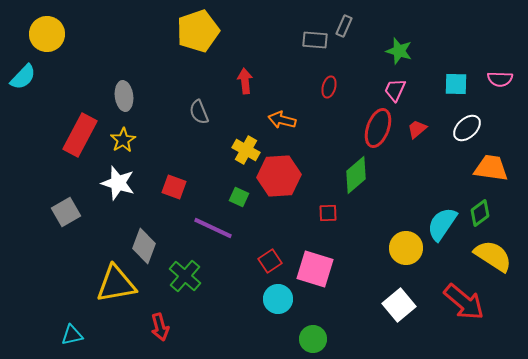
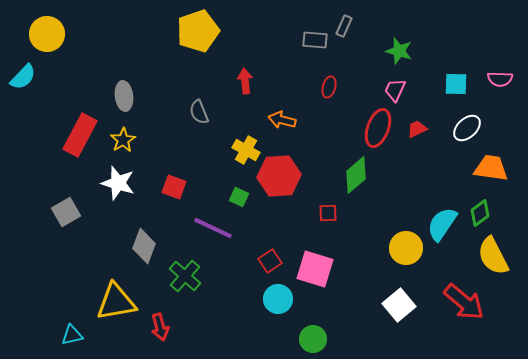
red trapezoid at (417, 129): rotated 15 degrees clockwise
yellow semicircle at (493, 256): rotated 150 degrees counterclockwise
yellow triangle at (116, 284): moved 18 px down
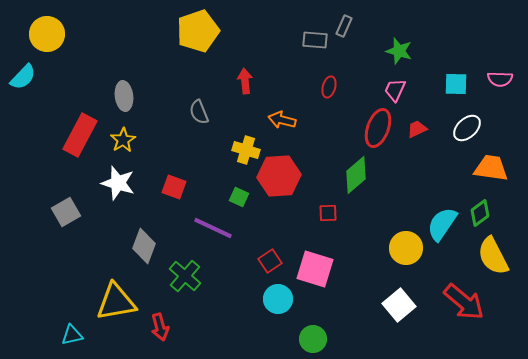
yellow cross at (246, 150): rotated 12 degrees counterclockwise
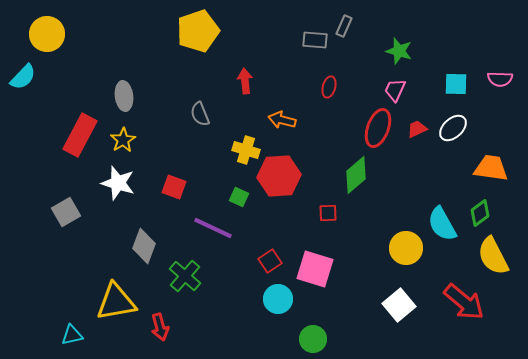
gray semicircle at (199, 112): moved 1 px right, 2 px down
white ellipse at (467, 128): moved 14 px left
cyan semicircle at (442, 224): rotated 63 degrees counterclockwise
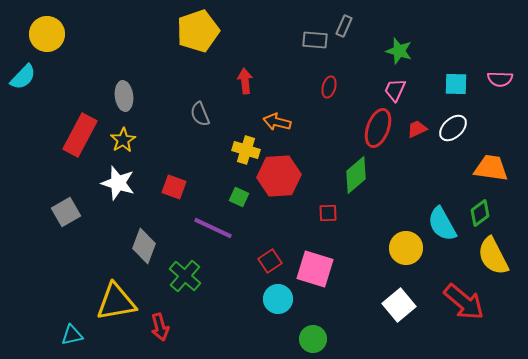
orange arrow at (282, 120): moved 5 px left, 2 px down
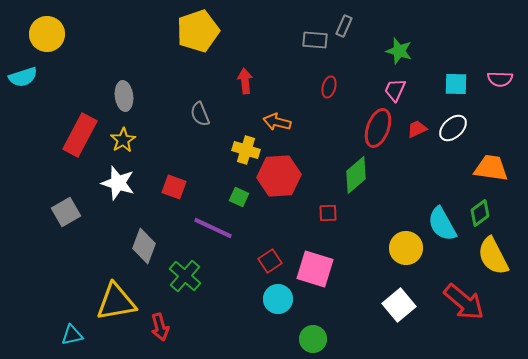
cyan semicircle at (23, 77): rotated 28 degrees clockwise
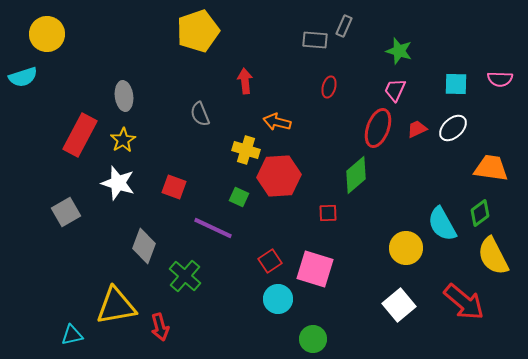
yellow triangle at (116, 302): moved 4 px down
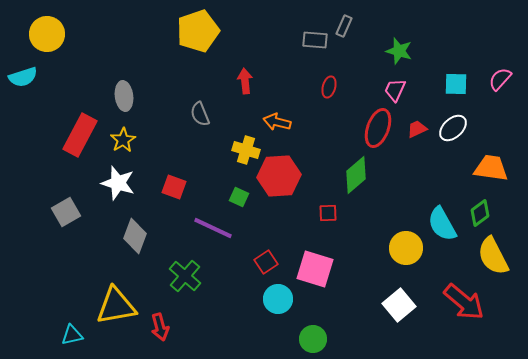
pink semicircle at (500, 79): rotated 130 degrees clockwise
gray diamond at (144, 246): moved 9 px left, 10 px up
red square at (270, 261): moved 4 px left, 1 px down
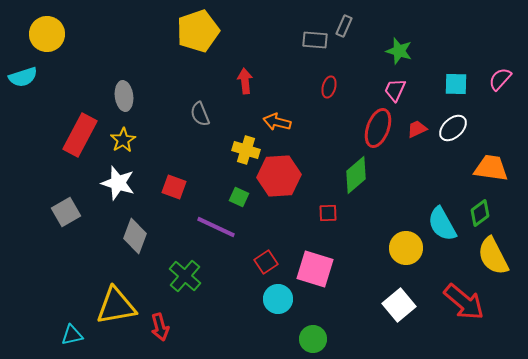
purple line at (213, 228): moved 3 px right, 1 px up
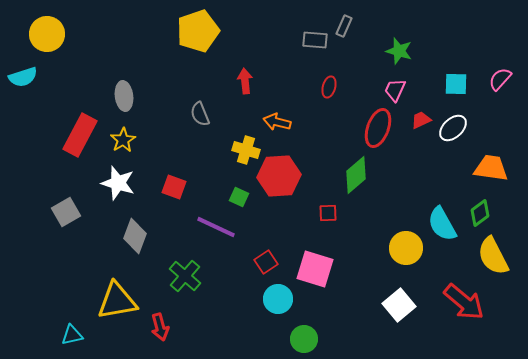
red trapezoid at (417, 129): moved 4 px right, 9 px up
yellow triangle at (116, 306): moved 1 px right, 5 px up
green circle at (313, 339): moved 9 px left
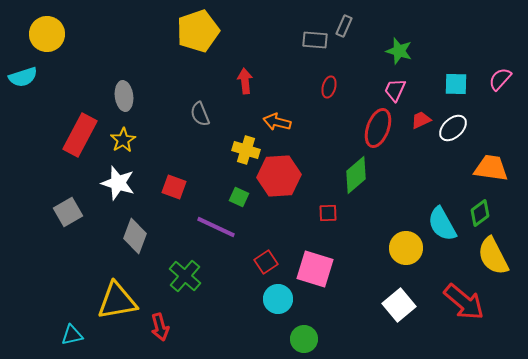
gray square at (66, 212): moved 2 px right
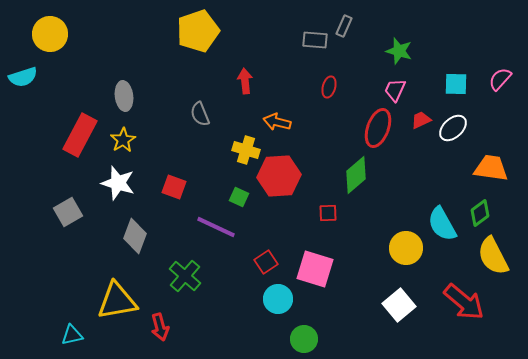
yellow circle at (47, 34): moved 3 px right
